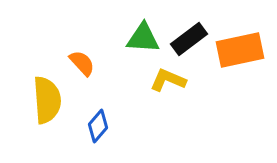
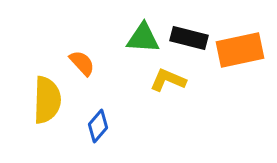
black rectangle: moved 1 px up; rotated 51 degrees clockwise
yellow semicircle: rotated 6 degrees clockwise
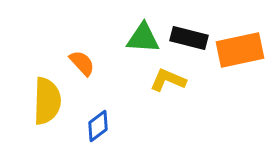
yellow semicircle: moved 1 px down
blue diamond: rotated 12 degrees clockwise
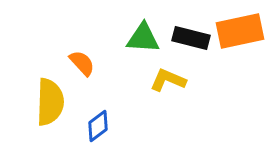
black rectangle: moved 2 px right
orange rectangle: moved 19 px up
yellow semicircle: moved 3 px right, 1 px down
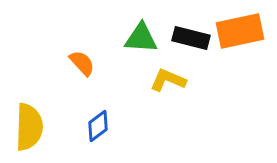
green triangle: moved 2 px left
yellow semicircle: moved 21 px left, 25 px down
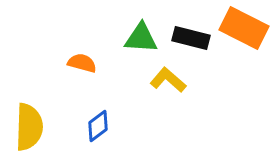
orange rectangle: moved 4 px right, 3 px up; rotated 39 degrees clockwise
orange semicircle: rotated 32 degrees counterclockwise
yellow L-shape: rotated 18 degrees clockwise
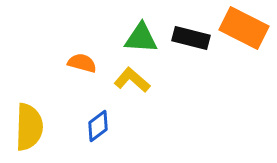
yellow L-shape: moved 36 px left
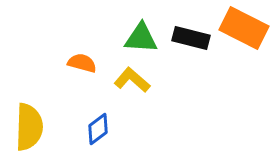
blue diamond: moved 3 px down
